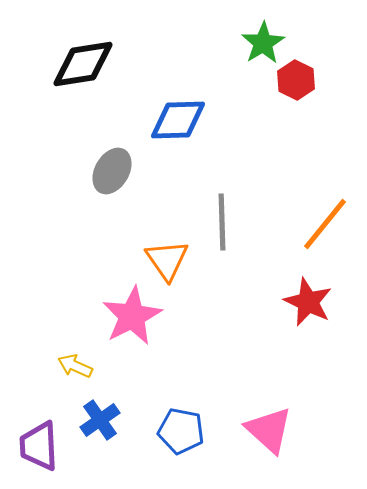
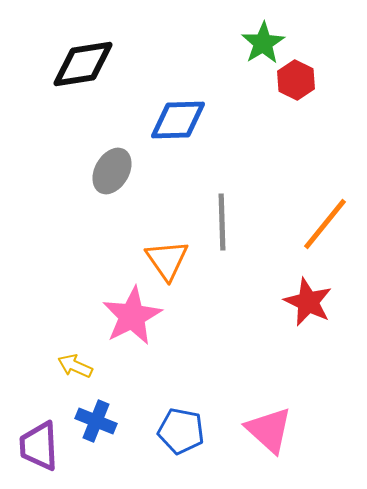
blue cross: moved 4 px left, 1 px down; rotated 33 degrees counterclockwise
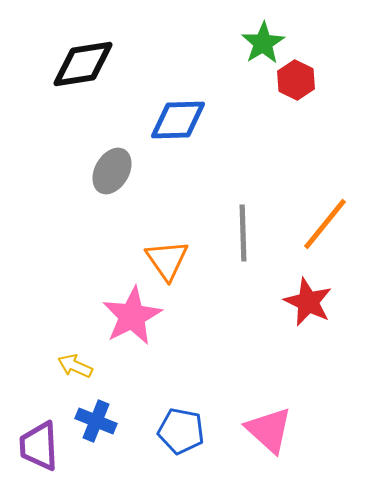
gray line: moved 21 px right, 11 px down
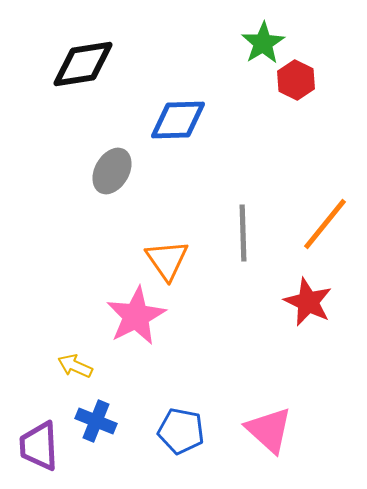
pink star: moved 4 px right
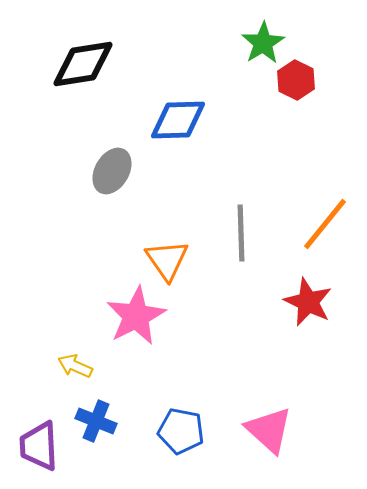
gray line: moved 2 px left
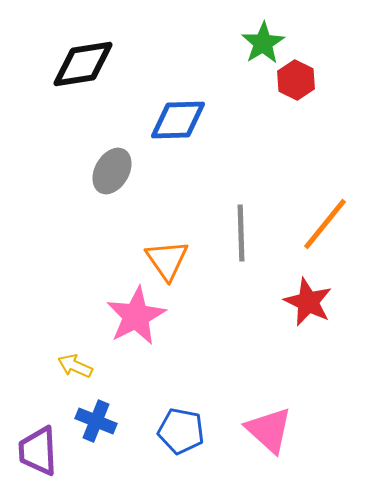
purple trapezoid: moved 1 px left, 5 px down
